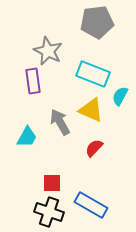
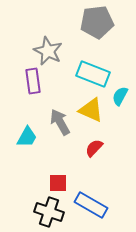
red square: moved 6 px right
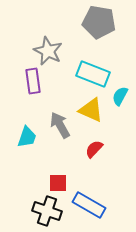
gray pentagon: moved 2 px right; rotated 16 degrees clockwise
gray arrow: moved 3 px down
cyan trapezoid: rotated 10 degrees counterclockwise
red semicircle: moved 1 px down
blue rectangle: moved 2 px left
black cross: moved 2 px left, 1 px up
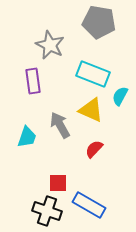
gray star: moved 2 px right, 6 px up
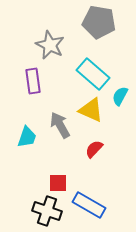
cyan rectangle: rotated 20 degrees clockwise
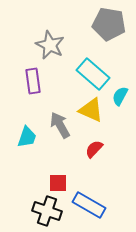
gray pentagon: moved 10 px right, 2 px down
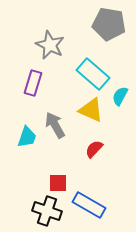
purple rectangle: moved 2 px down; rotated 25 degrees clockwise
gray arrow: moved 5 px left
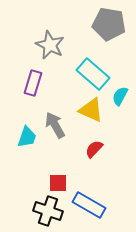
black cross: moved 1 px right
